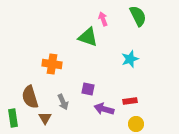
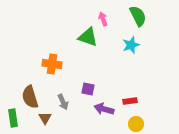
cyan star: moved 1 px right, 14 px up
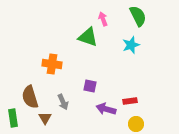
purple square: moved 2 px right, 3 px up
purple arrow: moved 2 px right
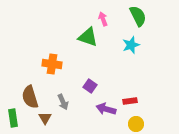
purple square: rotated 24 degrees clockwise
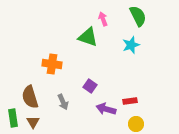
brown triangle: moved 12 px left, 4 px down
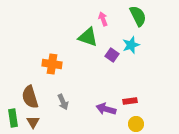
purple square: moved 22 px right, 31 px up
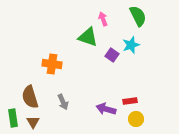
yellow circle: moved 5 px up
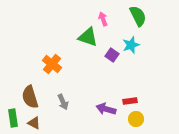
orange cross: rotated 30 degrees clockwise
brown triangle: moved 1 px right, 1 px down; rotated 32 degrees counterclockwise
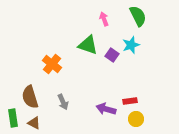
pink arrow: moved 1 px right
green triangle: moved 8 px down
